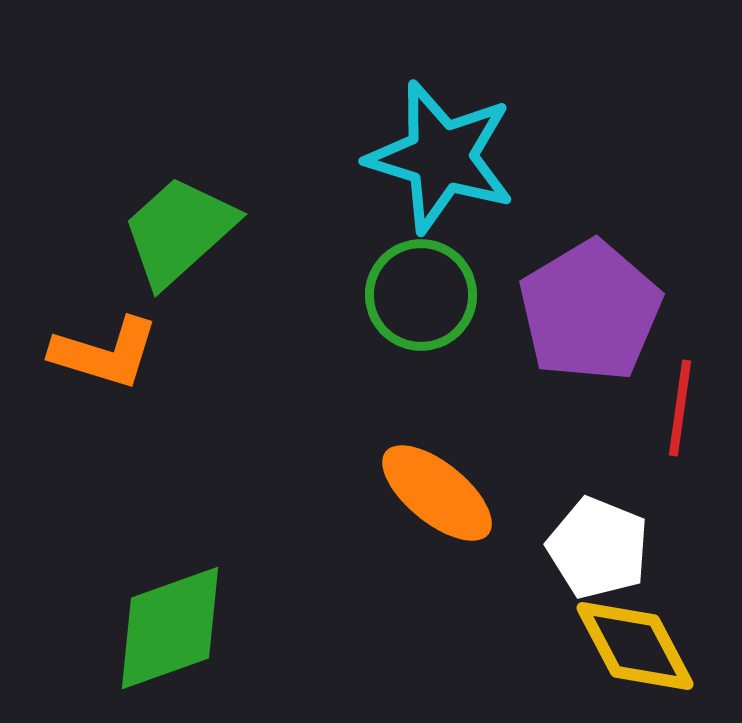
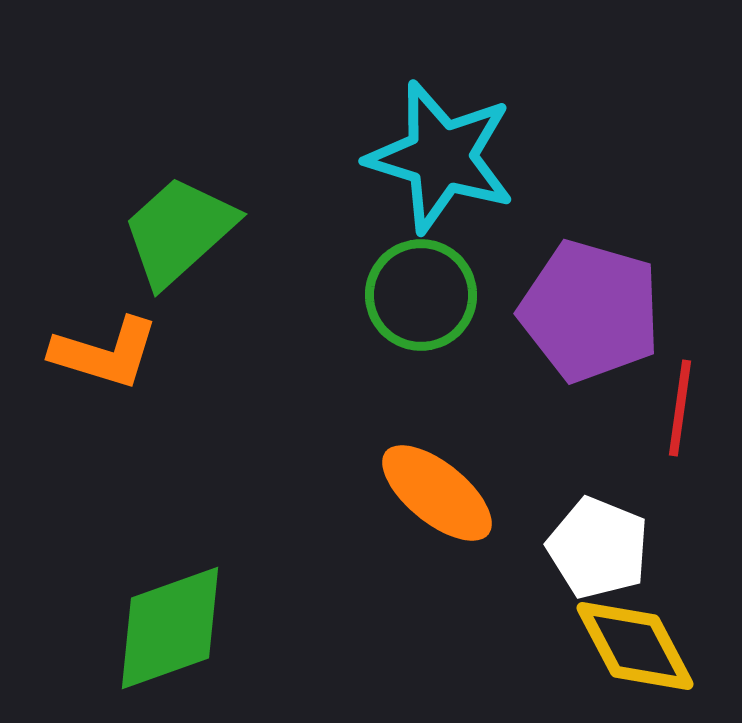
purple pentagon: rotated 25 degrees counterclockwise
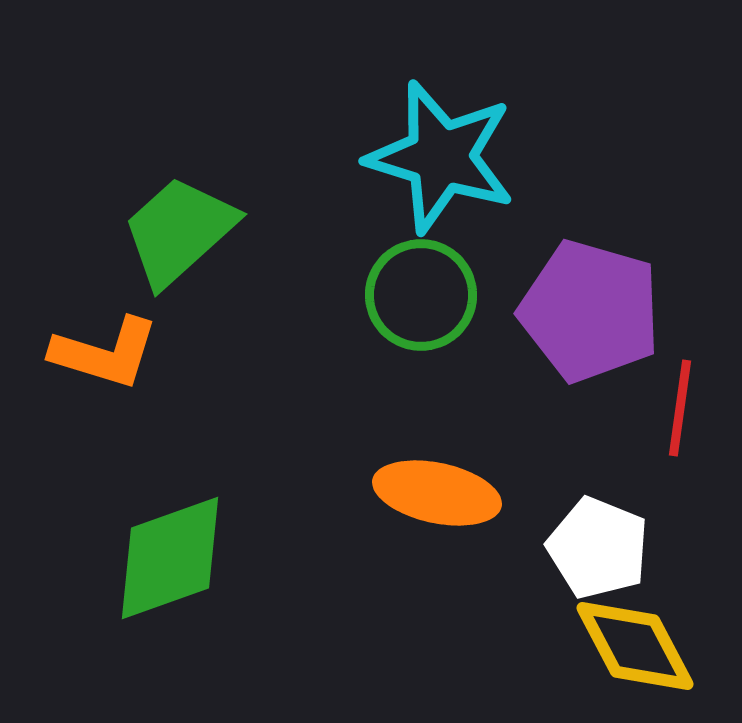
orange ellipse: rotated 27 degrees counterclockwise
green diamond: moved 70 px up
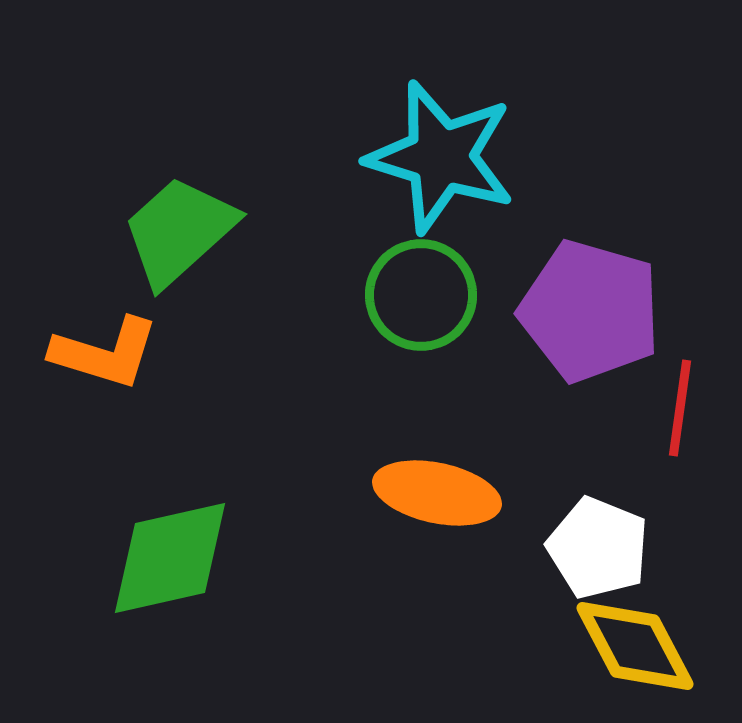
green diamond: rotated 7 degrees clockwise
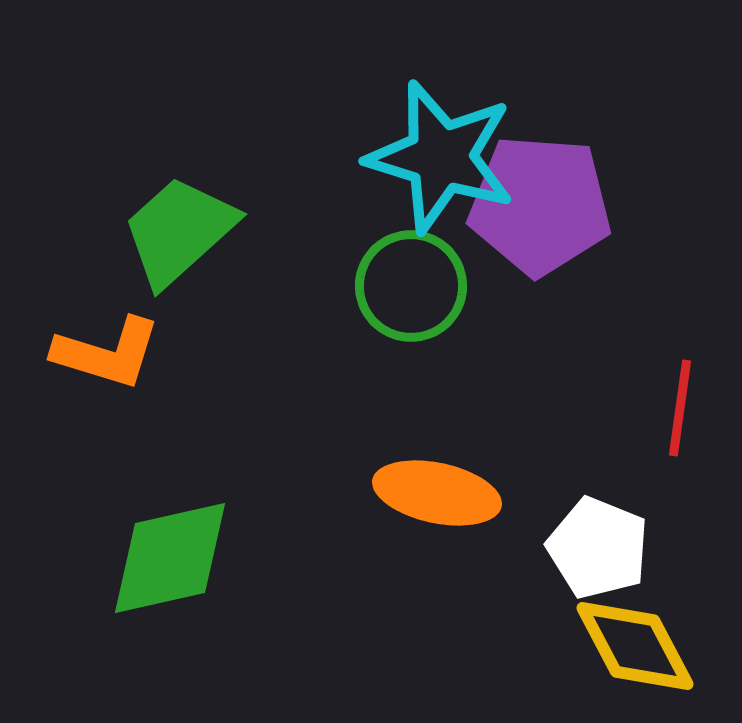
green circle: moved 10 px left, 9 px up
purple pentagon: moved 50 px left, 106 px up; rotated 12 degrees counterclockwise
orange L-shape: moved 2 px right
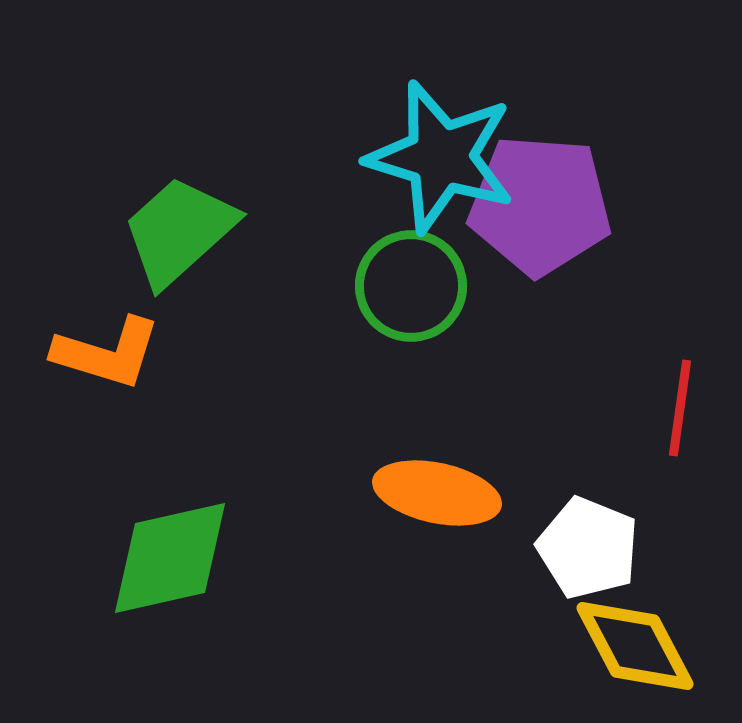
white pentagon: moved 10 px left
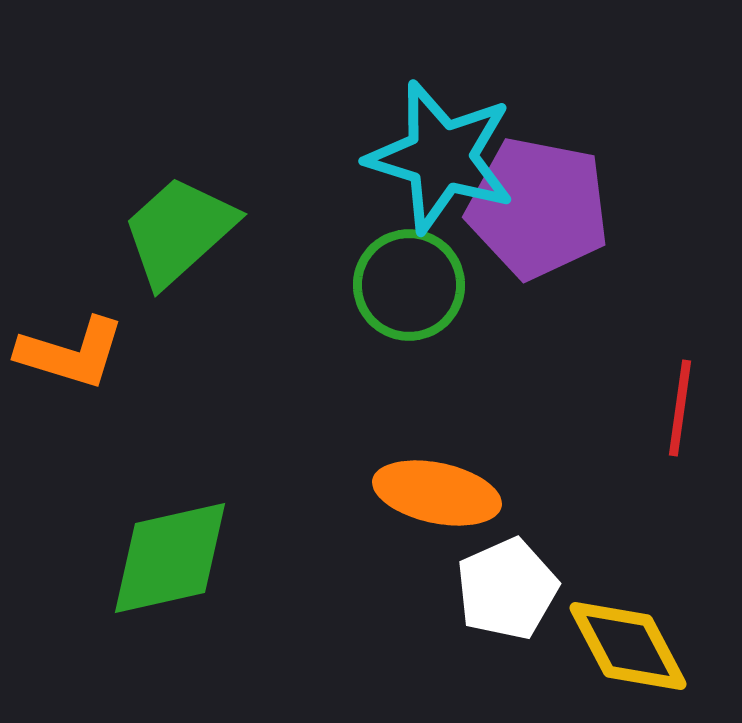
purple pentagon: moved 2 px left, 3 px down; rotated 7 degrees clockwise
green circle: moved 2 px left, 1 px up
orange L-shape: moved 36 px left
white pentagon: moved 81 px left, 41 px down; rotated 26 degrees clockwise
yellow diamond: moved 7 px left
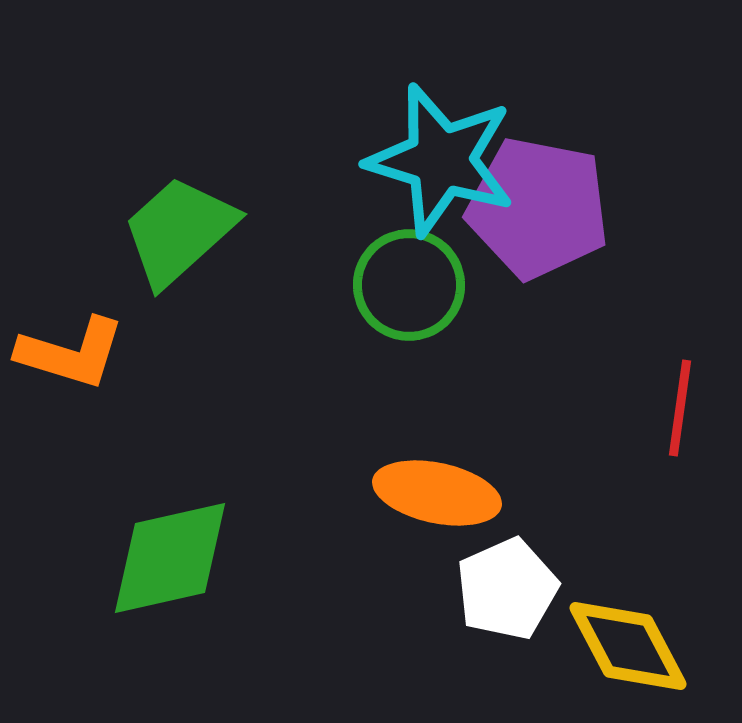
cyan star: moved 3 px down
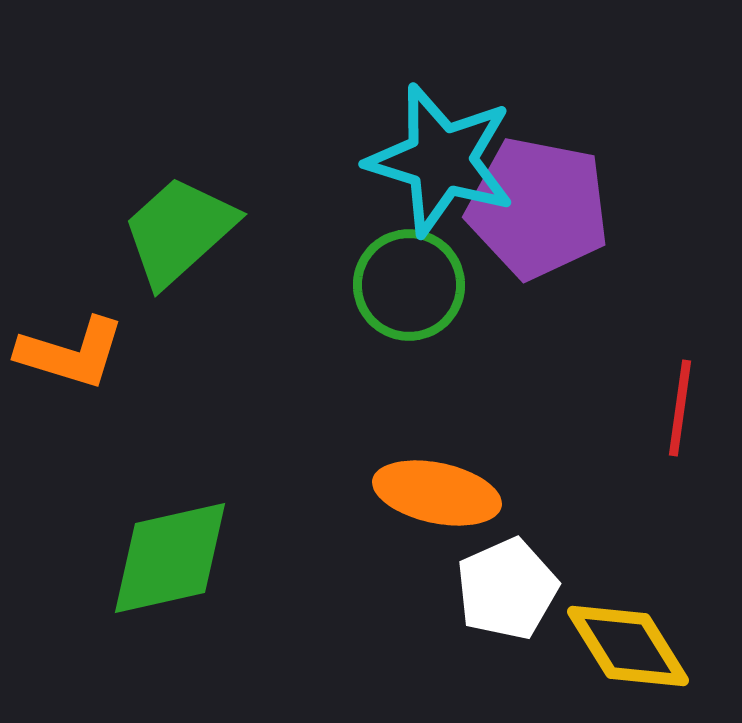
yellow diamond: rotated 4 degrees counterclockwise
